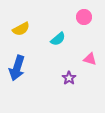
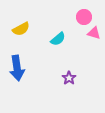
pink triangle: moved 4 px right, 26 px up
blue arrow: rotated 25 degrees counterclockwise
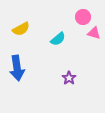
pink circle: moved 1 px left
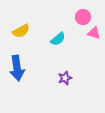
yellow semicircle: moved 2 px down
purple star: moved 4 px left; rotated 16 degrees clockwise
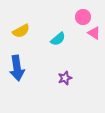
pink triangle: rotated 16 degrees clockwise
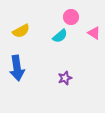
pink circle: moved 12 px left
cyan semicircle: moved 2 px right, 3 px up
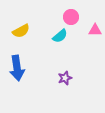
pink triangle: moved 1 px right, 3 px up; rotated 32 degrees counterclockwise
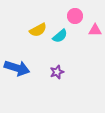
pink circle: moved 4 px right, 1 px up
yellow semicircle: moved 17 px right, 1 px up
blue arrow: rotated 65 degrees counterclockwise
purple star: moved 8 px left, 6 px up
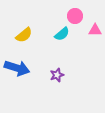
yellow semicircle: moved 14 px left, 5 px down; rotated 12 degrees counterclockwise
cyan semicircle: moved 2 px right, 2 px up
purple star: moved 3 px down
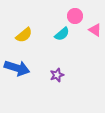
pink triangle: rotated 32 degrees clockwise
